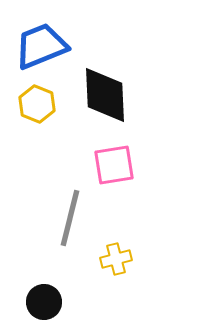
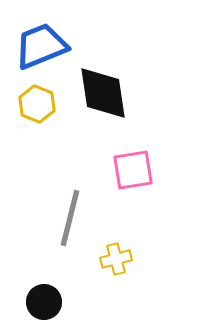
black diamond: moved 2 px left, 2 px up; rotated 6 degrees counterclockwise
pink square: moved 19 px right, 5 px down
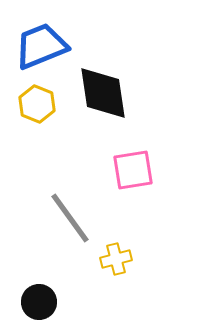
gray line: rotated 50 degrees counterclockwise
black circle: moved 5 px left
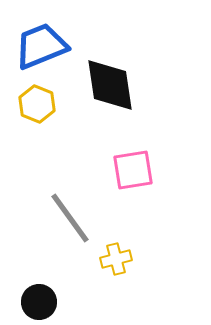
black diamond: moved 7 px right, 8 px up
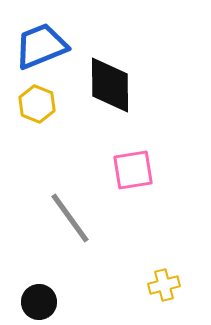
black diamond: rotated 8 degrees clockwise
yellow cross: moved 48 px right, 26 px down
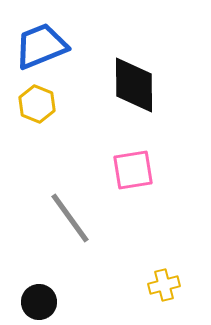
black diamond: moved 24 px right
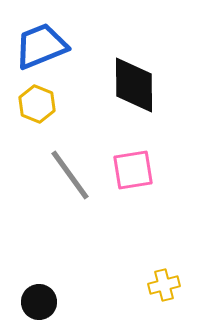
gray line: moved 43 px up
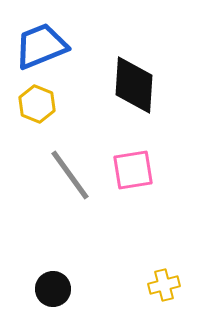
black diamond: rotated 4 degrees clockwise
black circle: moved 14 px right, 13 px up
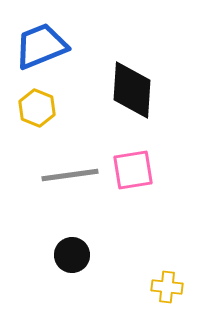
black diamond: moved 2 px left, 5 px down
yellow hexagon: moved 4 px down
gray line: rotated 62 degrees counterclockwise
yellow cross: moved 3 px right, 2 px down; rotated 20 degrees clockwise
black circle: moved 19 px right, 34 px up
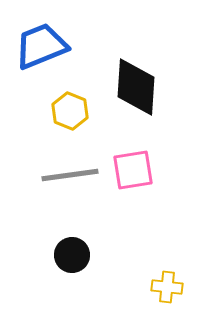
black diamond: moved 4 px right, 3 px up
yellow hexagon: moved 33 px right, 3 px down
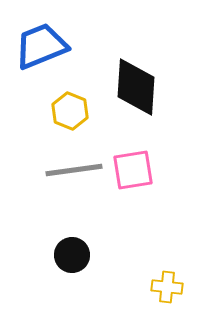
gray line: moved 4 px right, 5 px up
